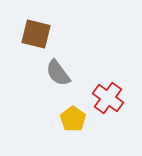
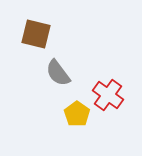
red cross: moved 3 px up
yellow pentagon: moved 4 px right, 5 px up
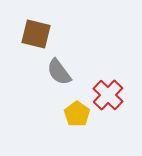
gray semicircle: moved 1 px right, 1 px up
red cross: rotated 8 degrees clockwise
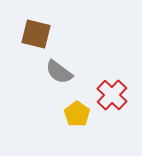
gray semicircle: rotated 16 degrees counterclockwise
red cross: moved 4 px right
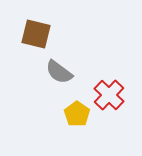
red cross: moved 3 px left
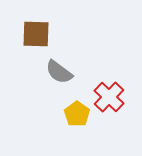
brown square: rotated 12 degrees counterclockwise
red cross: moved 2 px down
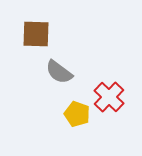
yellow pentagon: rotated 15 degrees counterclockwise
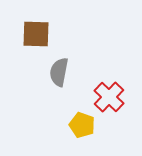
gray semicircle: rotated 64 degrees clockwise
yellow pentagon: moved 5 px right, 11 px down
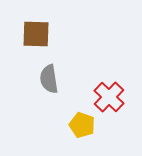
gray semicircle: moved 10 px left, 7 px down; rotated 20 degrees counterclockwise
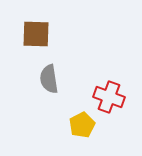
red cross: rotated 24 degrees counterclockwise
yellow pentagon: rotated 25 degrees clockwise
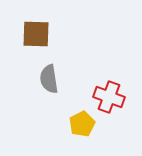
yellow pentagon: moved 1 px up
